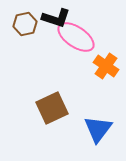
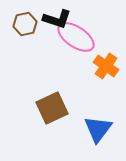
black L-shape: moved 1 px right, 1 px down
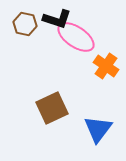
brown hexagon: rotated 25 degrees clockwise
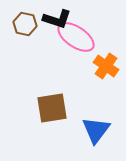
brown square: rotated 16 degrees clockwise
blue triangle: moved 2 px left, 1 px down
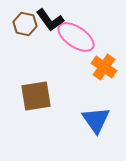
black L-shape: moved 7 px left, 1 px down; rotated 36 degrees clockwise
orange cross: moved 2 px left, 1 px down
brown square: moved 16 px left, 12 px up
blue triangle: moved 10 px up; rotated 12 degrees counterclockwise
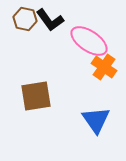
brown hexagon: moved 5 px up
pink ellipse: moved 13 px right, 4 px down
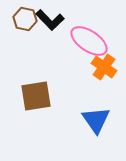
black L-shape: rotated 8 degrees counterclockwise
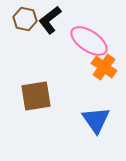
black L-shape: rotated 96 degrees clockwise
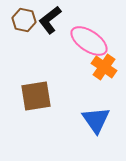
brown hexagon: moved 1 px left, 1 px down
